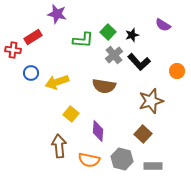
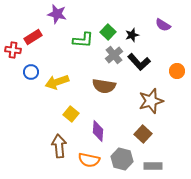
blue circle: moved 1 px up
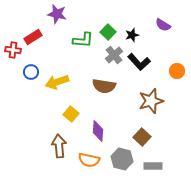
brown square: moved 1 px left, 3 px down
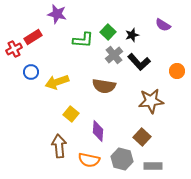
red cross: moved 1 px right, 1 px up; rotated 35 degrees counterclockwise
brown star: rotated 10 degrees clockwise
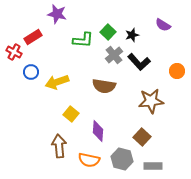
red cross: moved 3 px down; rotated 35 degrees counterclockwise
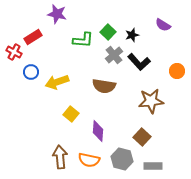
brown arrow: moved 1 px right, 11 px down
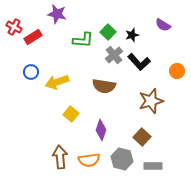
red cross: moved 25 px up
brown star: rotated 10 degrees counterclockwise
purple diamond: moved 3 px right, 1 px up; rotated 15 degrees clockwise
orange semicircle: rotated 20 degrees counterclockwise
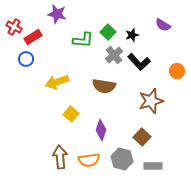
blue circle: moved 5 px left, 13 px up
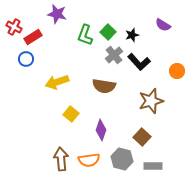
green L-shape: moved 2 px right, 5 px up; rotated 105 degrees clockwise
brown arrow: moved 1 px right, 2 px down
